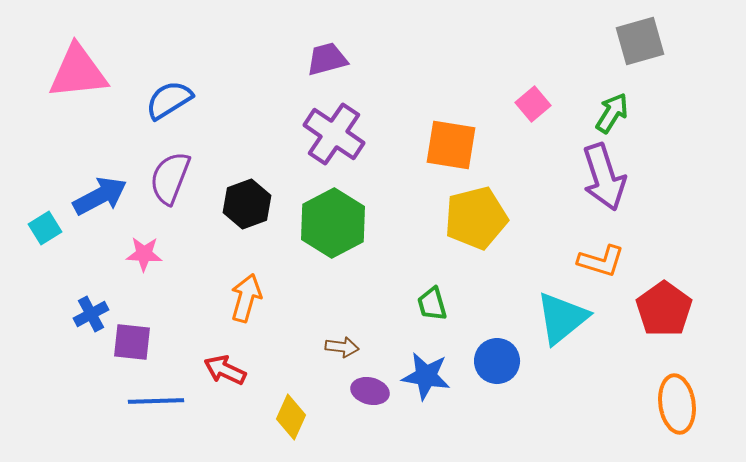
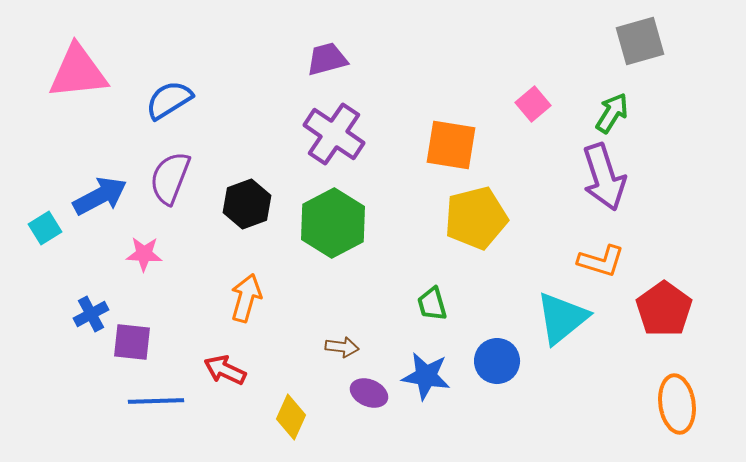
purple ellipse: moved 1 px left, 2 px down; rotated 9 degrees clockwise
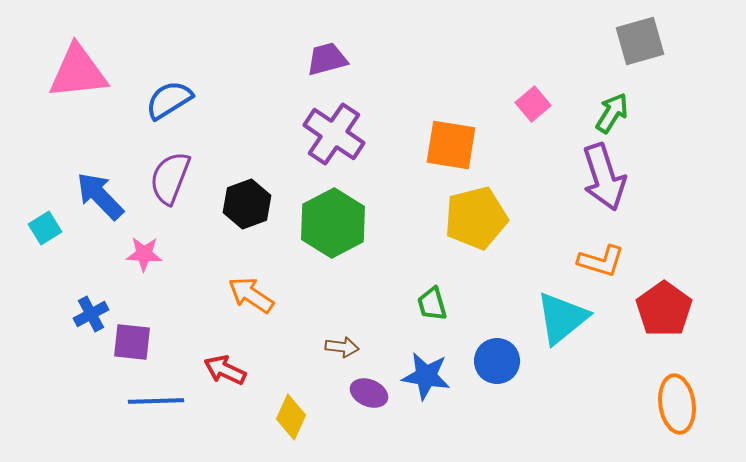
blue arrow: rotated 106 degrees counterclockwise
orange arrow: moved 5 px right, 3 px up; rotated 72 degrees counterclockwise
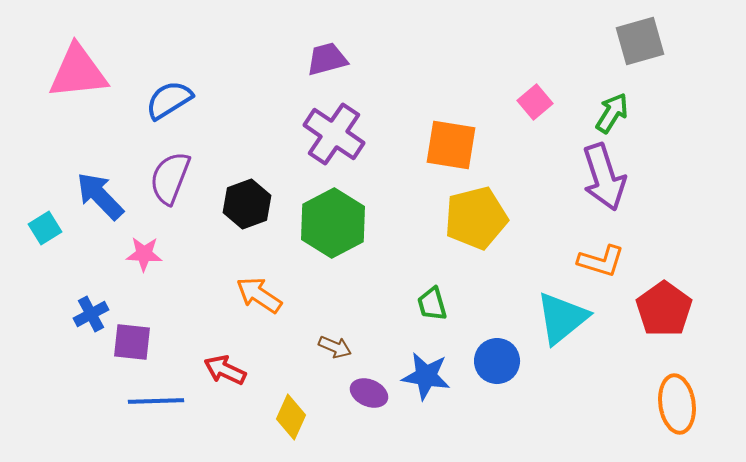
pink square: moved 2 px right, 2 px up
orange arrow: moved 8 px right
brown arrow: moved 7 px left; rotated 16 degrees clockwise
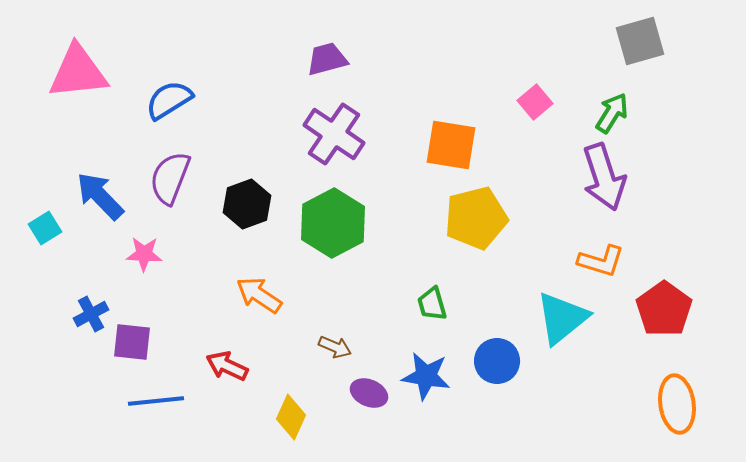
red arrow: moved 2 px right, 4 px up
blue line: rotated 4 degrees counterclockwise
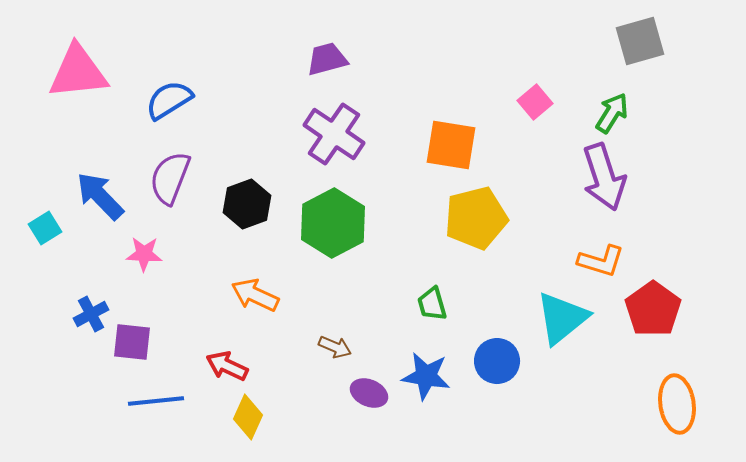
orange arrow: moved 4 px left; rotated 9 degrees counterclockwise
red pentagon: moved 11 px left
yellow diamond: moved 43 px left
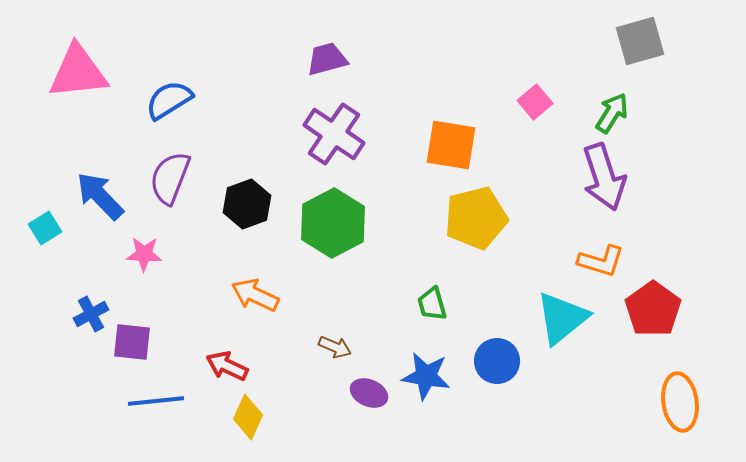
orange ellipse: moved 3 px right, 2 px up
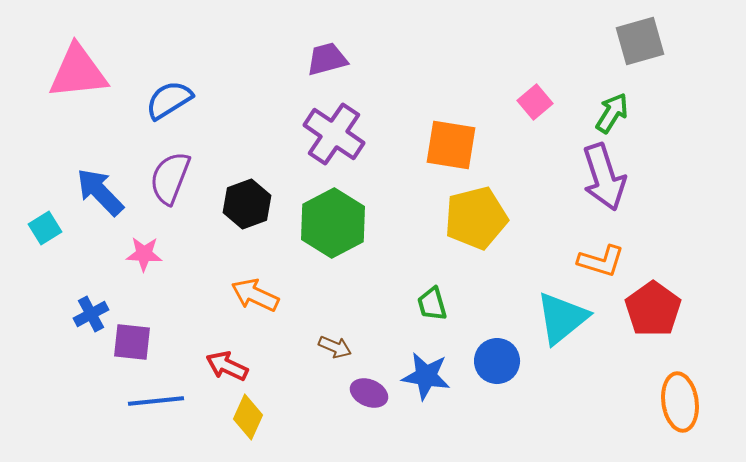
blue arrow: moved 4 px up
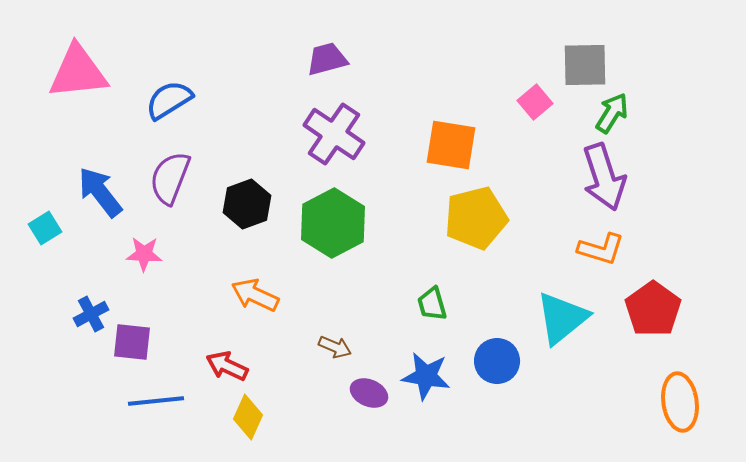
gray square: moved 55 px left, 24 px down; rotated 15 degrees clockwise
blue arrow: rotated 6 degrees clockwise
orange L-shape: moved 12 px up
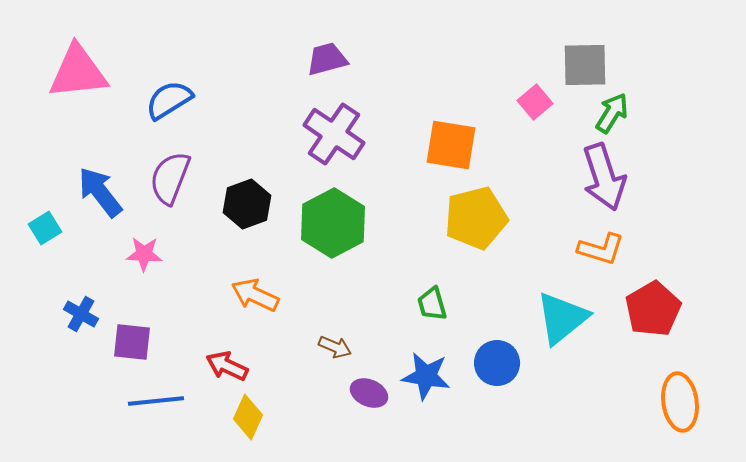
red pentagon: rotated 6 degrees clockwise
blue cross: moved 10 px left; rotated 32 degrees counterclockwise
blue circle: moved 2 px down
